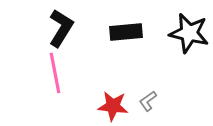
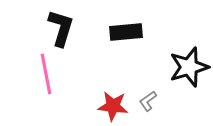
black L-shape: rotated 15 degrees counterclockwise
black star: moved 34 px down; rotated 30 degrees counterclockwise
pink line: moved 9 px left, 1 px down
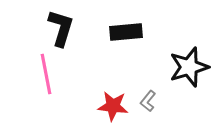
gray L-shape: rotated 15 degrees counterclockwise
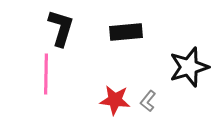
pink line: rotated 12 degrees clockwise
red star: moved 2 px right, 6 px up
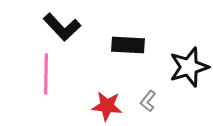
black L-shape: moved 1 px right, 1 px up; rotated 120 degrees clockwise
black rectangle: moved 2 px right, 13 px down; rotated 8 degrees clockwise
red star: moved 8 px left, 6 px down
